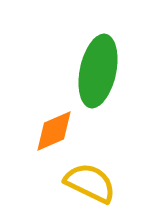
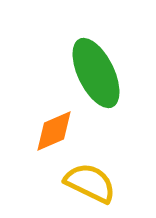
green ellipse: moved 2 px left, 2 px down; rotated 38 degrees counterclockwise
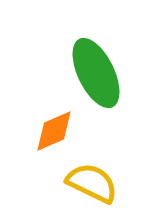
yellow semicircle: moved 2 px right
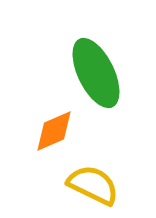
yellow semicircle: moved 1 px right, 2 px down
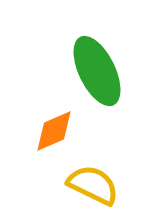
green ellipse: moved 1 px right, 2 px up
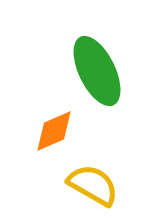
yellow semicircle: rotated 4 degrees clockwise
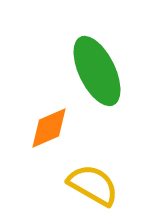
orange diamond: moved 5 px left, 3 px up
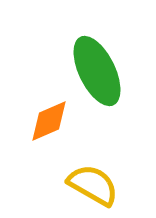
orange diamond: moved 7 px up
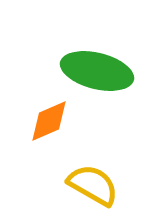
green ellipse: rotated 50 degrees counterclockwise
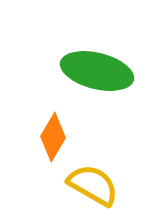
orange diamond: moved 4 px right, 16 px down; rotated 36 degrees counterclockwise
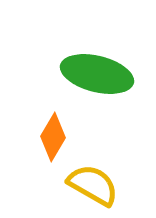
green ellipse: moved 3 px down
